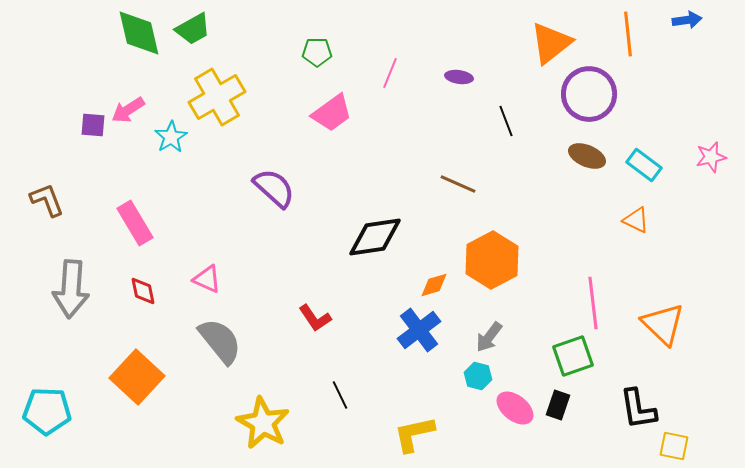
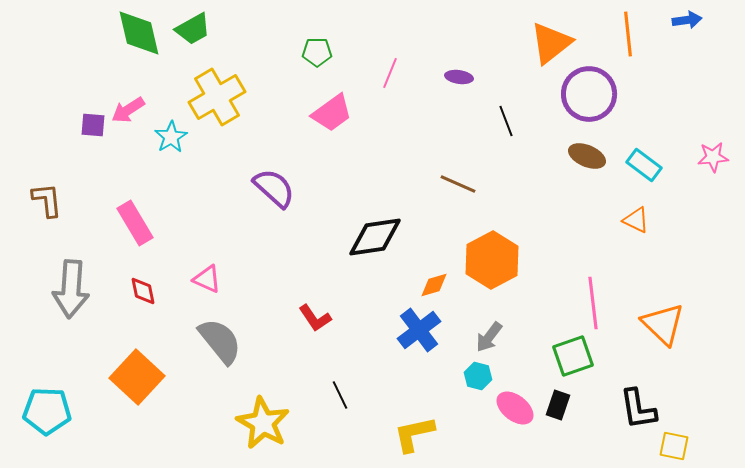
pink star at (711, 157): moved 2 px right; rotated 8 degrees clockwise
brown L-shape at (47, 200): rotated 15 degrees clockwise
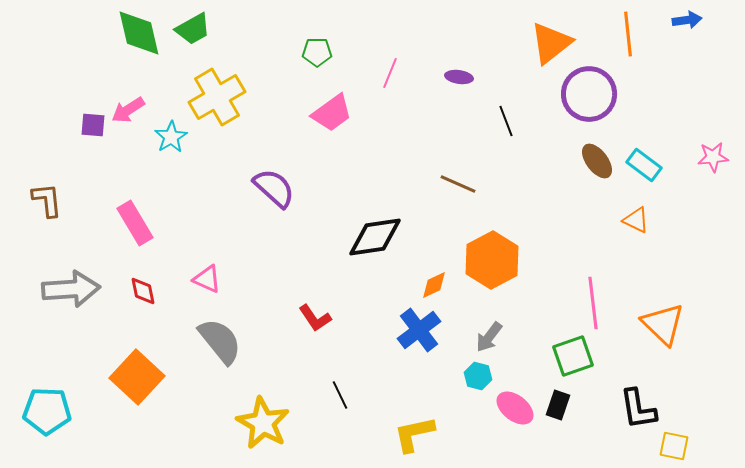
brown ellipse at (587, 156): moved 10 px right, 5 px down; rotated 30 degrees clockwise
orange diamond at (434, 285): rotated 8 degrees counterclockwise
gray arrow at (71, 289): rotated 98 degrees counterclockwise
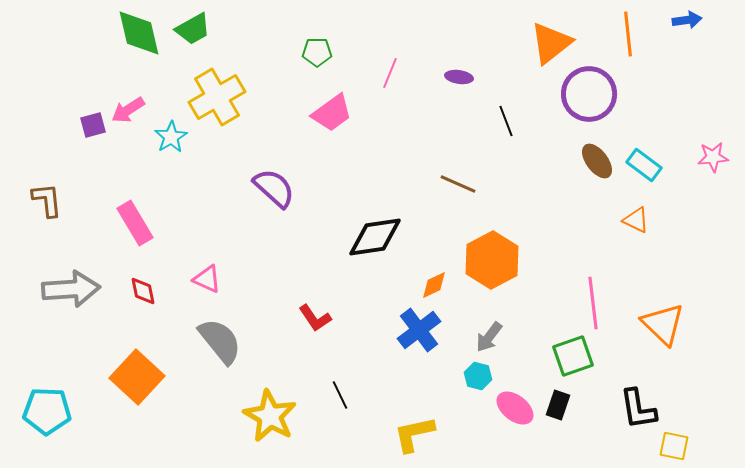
purple square at (93, 125): rotated 20 degrees counterclockwise
yellow star at (263, 423): moved 7 px right, 7 px up
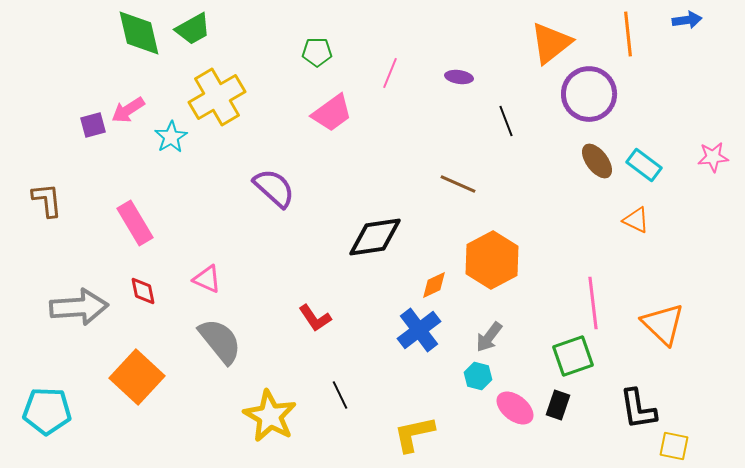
gray arrow at (71, 289): moved 8 px right, 18 px down
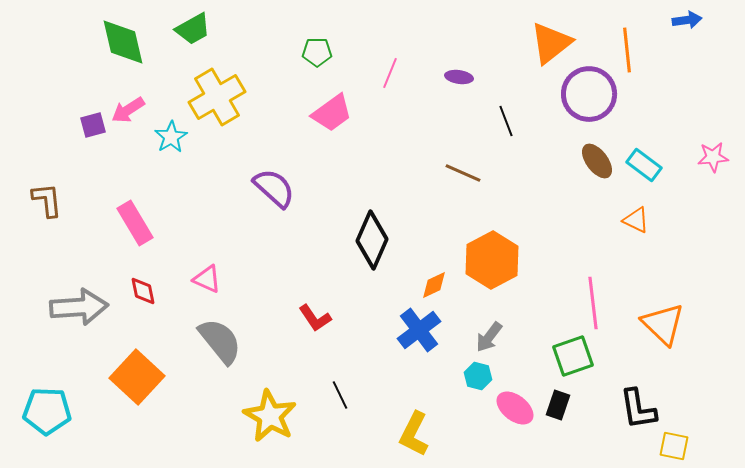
green diamond at (139, 33): moved 16 px left, 9 px down
orange line at (628, 34): moved 1 px left, 16 px down
brown line at (458, 184): moved 5 px right, 11 px up
black diamond at (375, 237): moved 3 px left, 3 px down; rotated 58 degrees counterclockwise
yellow L-shape at (414, 434): rotated 51 degrees counterclockwise
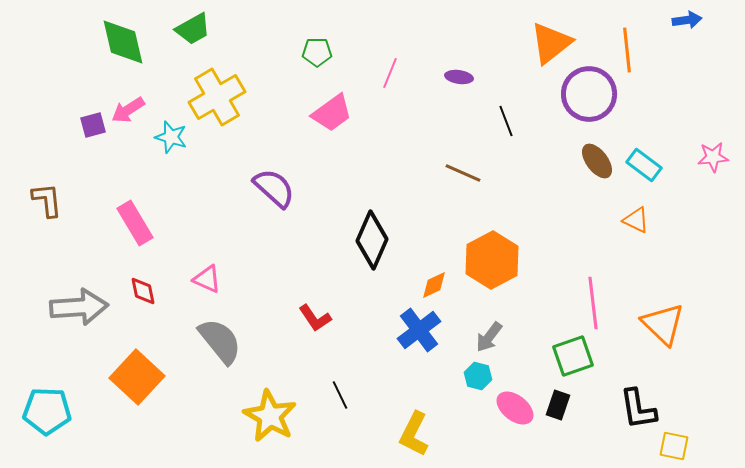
cyan star at (171, 137): rotated 24 degrees counterclockwise
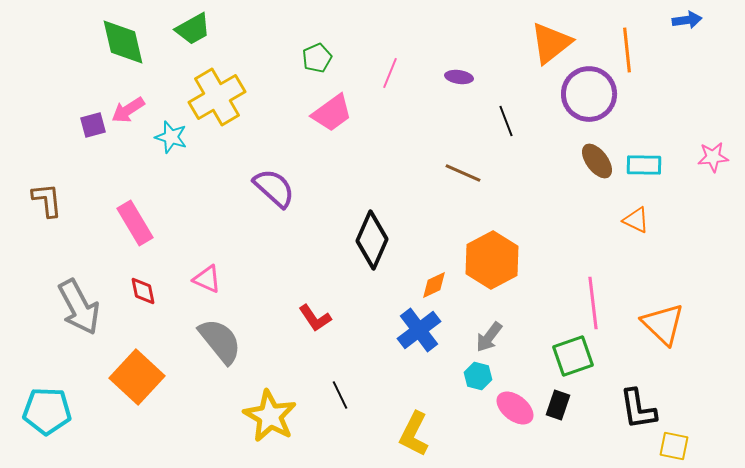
green pentagon at (317, 52): moved 6 px down; rotated 24 degrees counterclockwise
cyan rectangle at (644, 165): rotated 36 degrees counterclockwise
gray arrow at (79, 307): rotated 66 degrees clockwise
